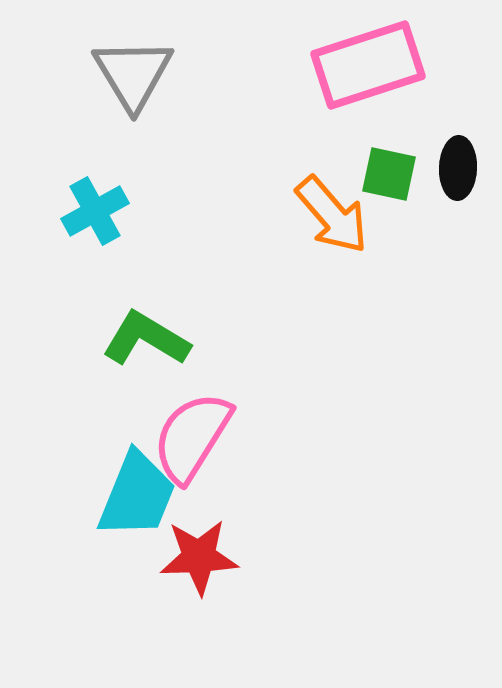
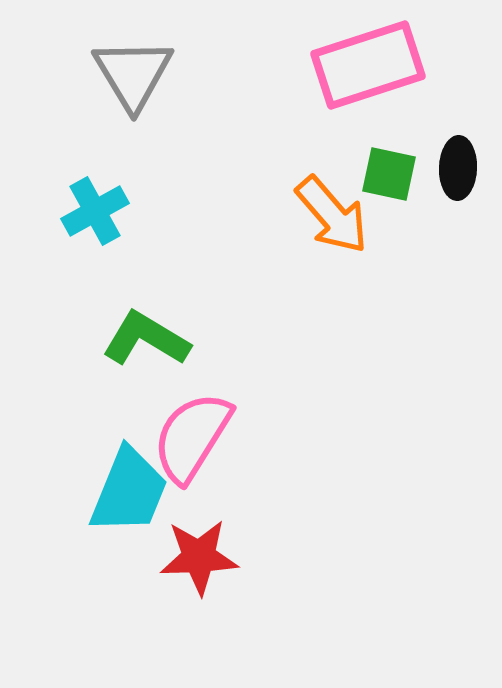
cyan trapezoid: moved 8 px left, 4 px up
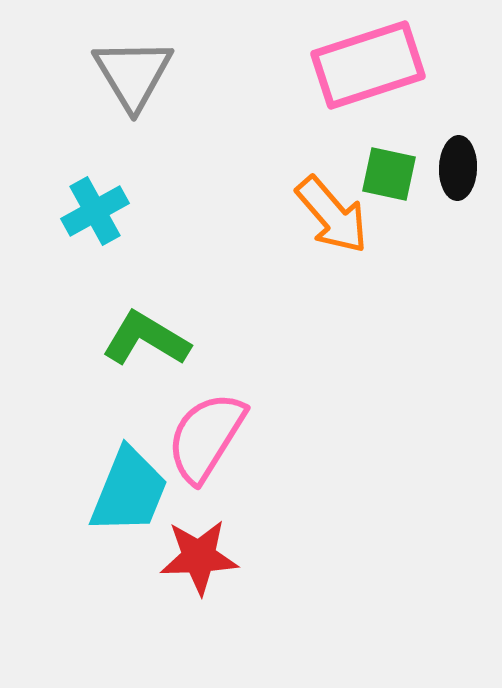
pink semicircle: moved 14 px right
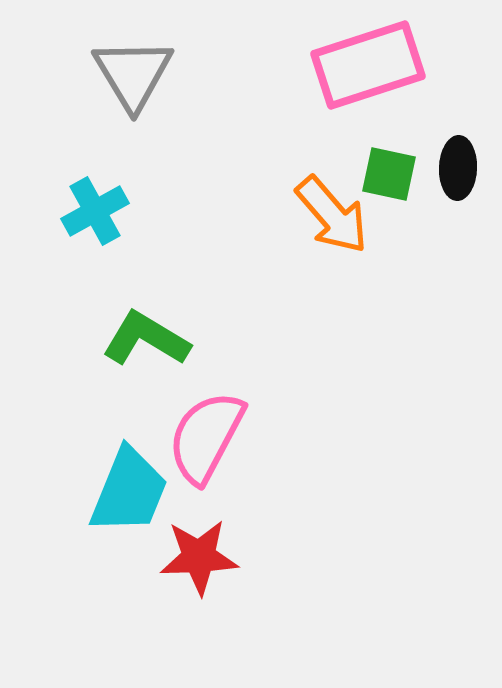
pink semicircle: rotated 4 degrees counterclockwise
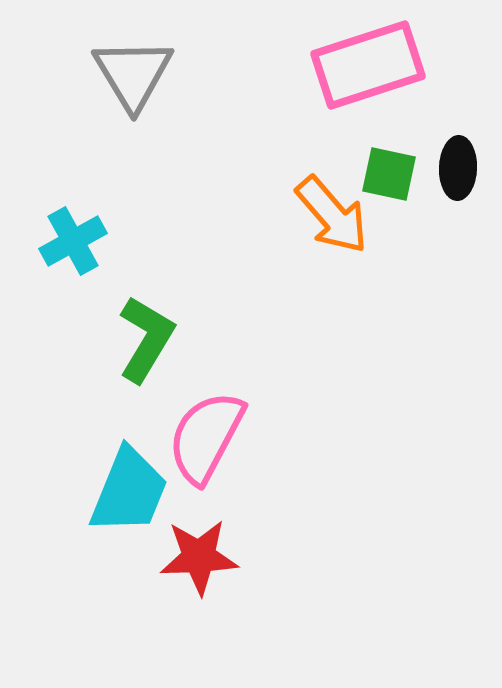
cyan cross: moved 22 px left, 30 px down
green L-shape: rotated 90 degrees clockwise
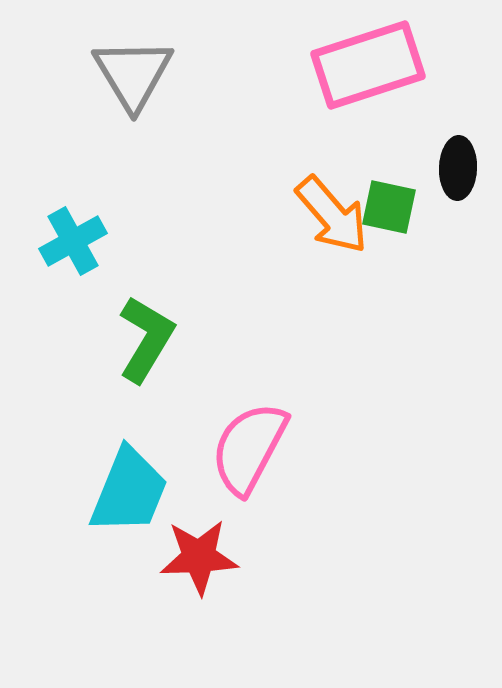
green square: moved 33 px down
pink semicircle: moved 43 px right, 11 px down
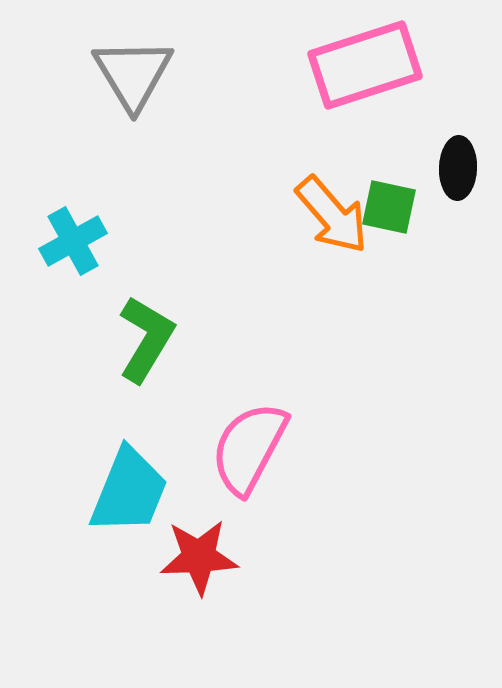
pink rectangle: moved 3 px left
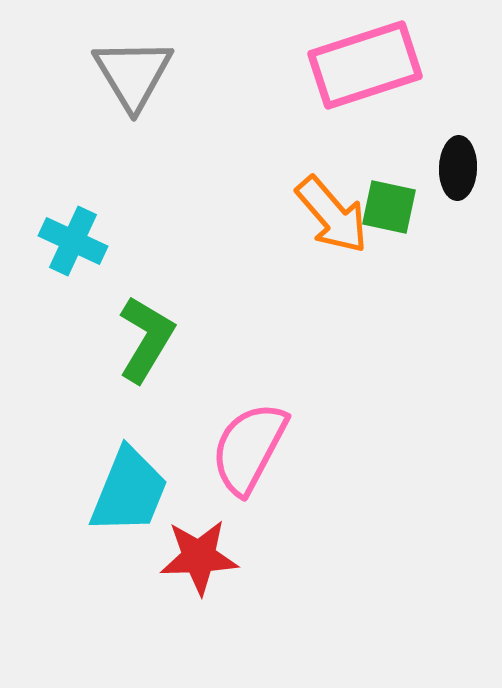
cyan cross: rotated 36 degrees counterclockwise
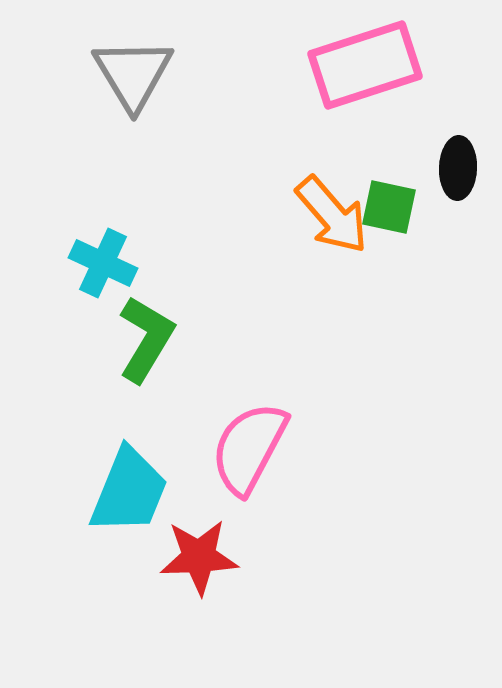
cyan cross: moved 30 px right, 22 px down
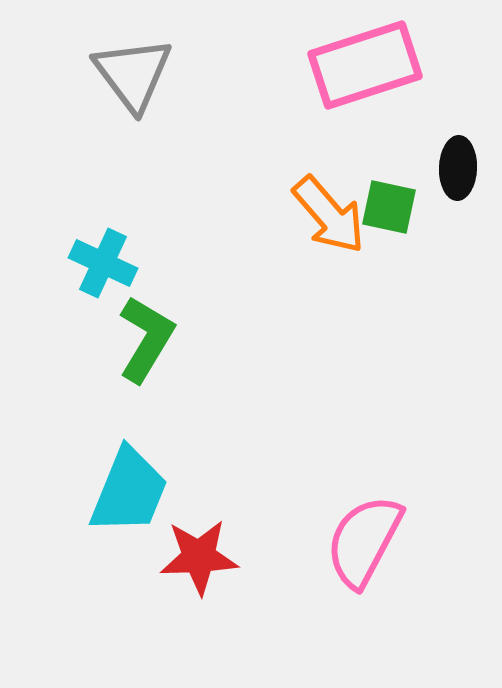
gray triangle: rotated 6 degrees counterclockwise
orange arrow: moved 3 px left
pink semicircle: moved 115 px right, 93 px down
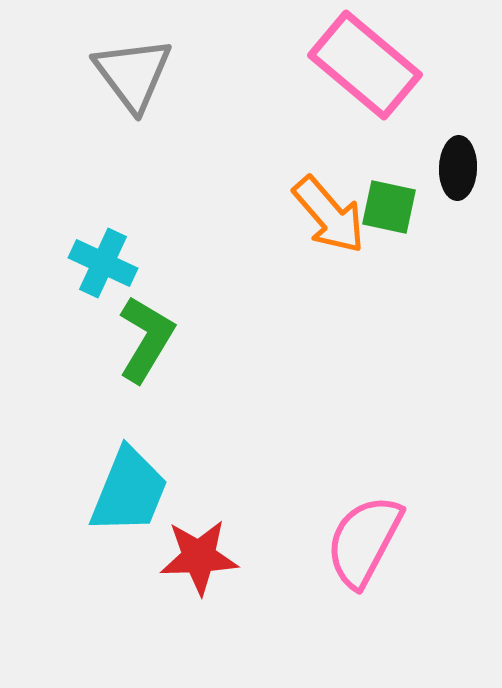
pink rectangle: rotated 58 degrees clockwise
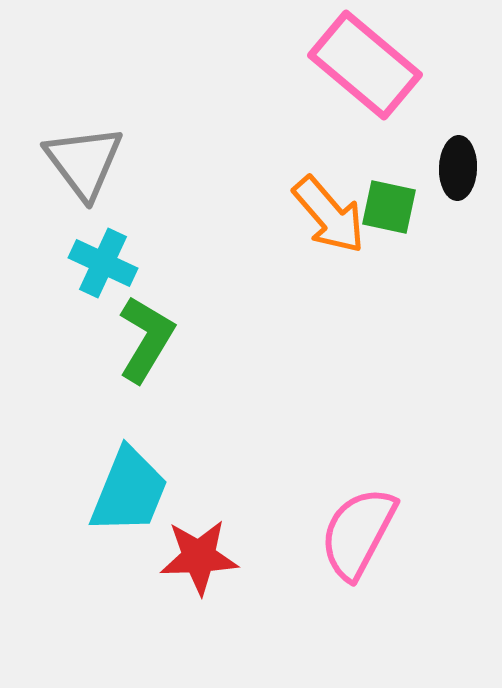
gray triangle: moved 49 px left, 88 px down
pink semicircle: moved 6 px left, 8 px up
